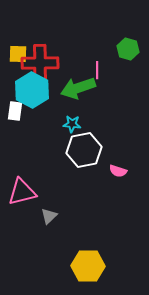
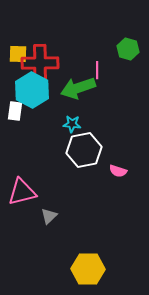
yellow hexagon: moved 3 px down
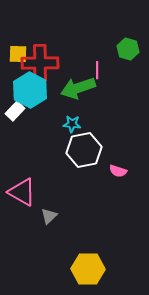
cyan hexagon: moved 2 px left
white rectangle: rotated 36 degrees clockwise
pink triangle: rotated 44 degrees clockwise
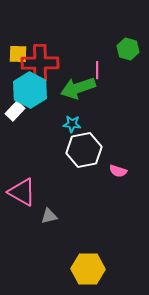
gray triangle: rotated 30 degrees clockwise
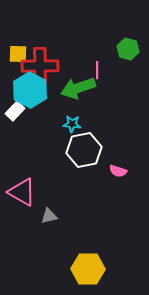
red cross: moved 3 px down
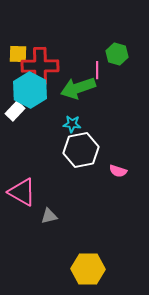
green hexagon: moved 11 px left, 5 px down
white hexagon: moved 3 px left
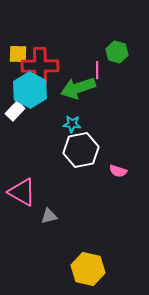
green hexagon: moved 2 px up
yellow hexagon: rotated 12 degrees clockwise
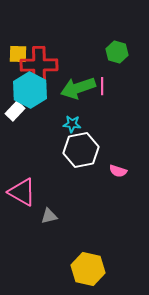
red cross: moved 1 px left, 1 px up
pink line: moved 5 px right, 16 px down
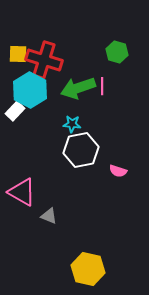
red cross: moved 5 px right, 5 px up; rotated 18 degrees clockwise
gray triangle: rotated 36 degrees clockwise
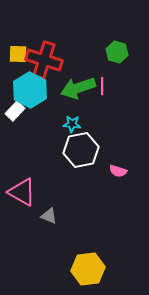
yellow hexagon: rotated 20 degrees counterclockwise
